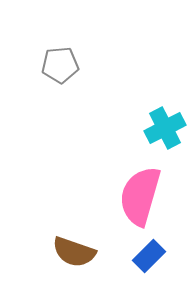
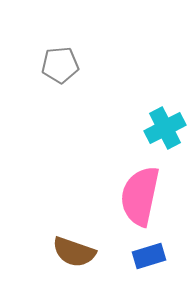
pink semicircle: rotated 4 degrees counterclockwise
blue rectangle: rotated 28 degrees clockwise
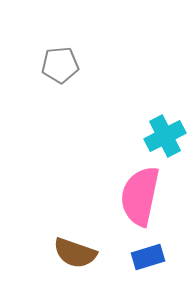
cyan cross: moved 8 px down
brown semicircle: moved 1 px right, 1 px down
blue rectangle: moved 1 px left, 1 px down
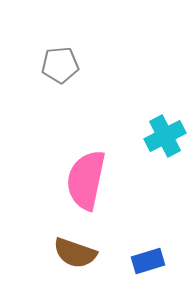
pink semicircle: moved 54 px left, 16 px up
blue rectangle: moved 4 px down
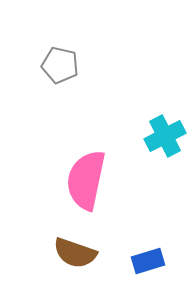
gray pentagon: rotated 18 degrees clockwise
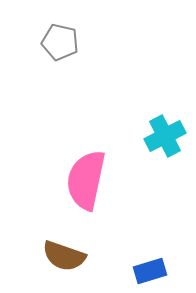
gray pentagon: moved 23 px up
brown semicircle: moved 11 px left, 3 px down
blue rectangle: moved 2 px right, 10 px down
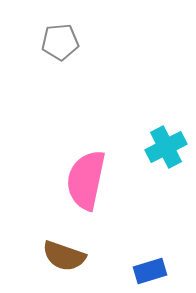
gray pentagon: rotated 18 degrees counterclockwise
cyan cross: moved 1 px right, 11 px down
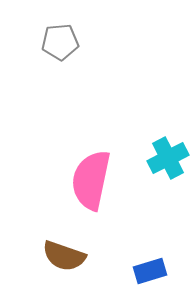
cyan cross: moved 2 px right, 11 px down
pink semicircle: moved 5 px right
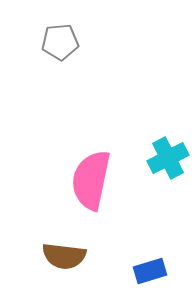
brown semicircle: rotated 12 degrees counterclockwise
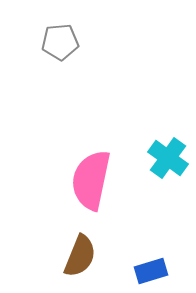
cyan cross: rotated 27 degrees counterclockwise
brown semicircle: moved 16 px right; rotated 75 degrees counterclockwise
blue rectangle: moved 1 px right
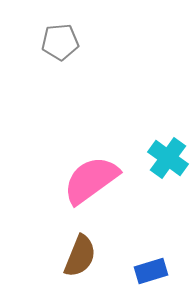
pink semicircle: rotated 42 degrees clockwise
